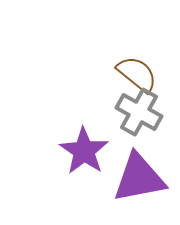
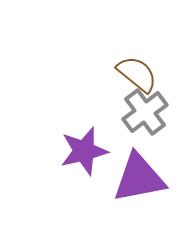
gray cross: moved 6 px right; rotated 24 degrees clockwise
purple star: rotated 24 degrees clockwise
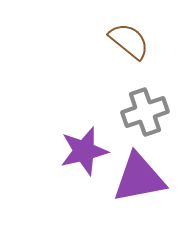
brown semicircle: moved 8 px left, 33 px up
gray cross: rotated 18 degrees clockwise
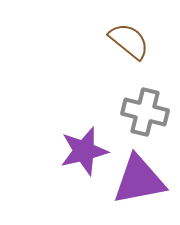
gray cross: rotated 33 degrees clockwise
purple triangle: moved 2 px down
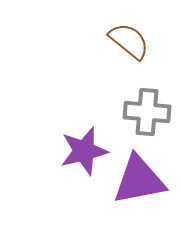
gray cross: moved 2 px right; rotated 9 degrees counterclockwise
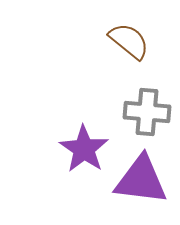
purple star: moved 2 px up; rotated 24 degrees counterclockwise
purple triangle: moved 2 px right; rotated 18 degrees clockwise
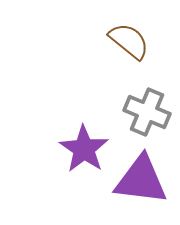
gray cross: rotated 18 degrees clockwise
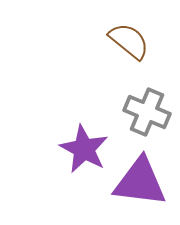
purple star: rotated 6 degrees counterclockwise
purple triangle: moved 1 px left, 2 px down
